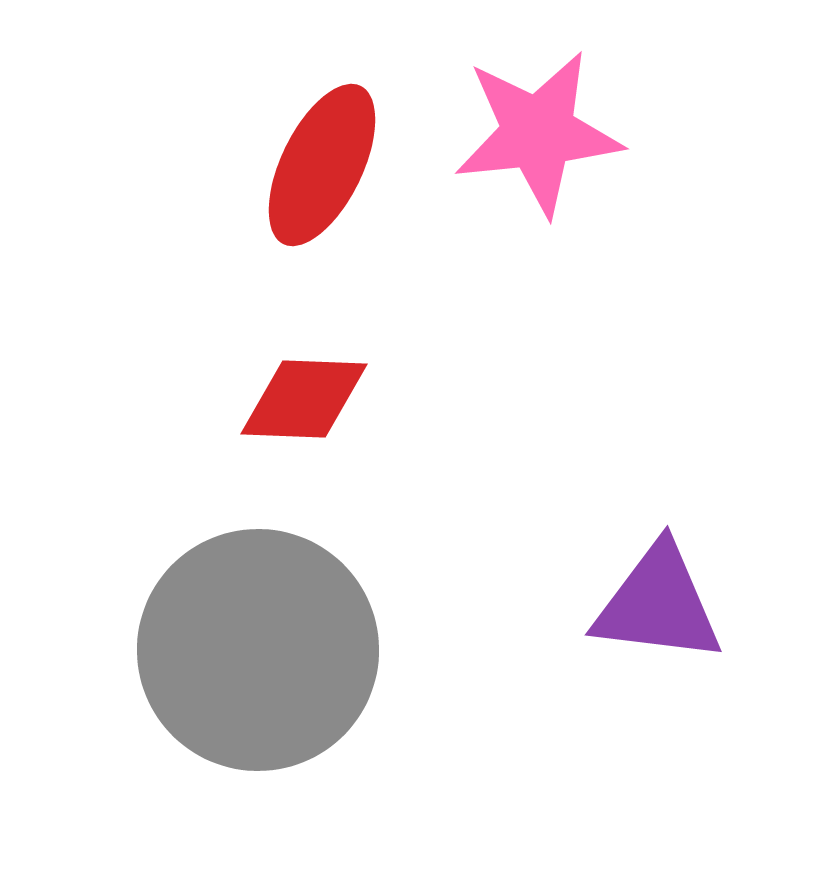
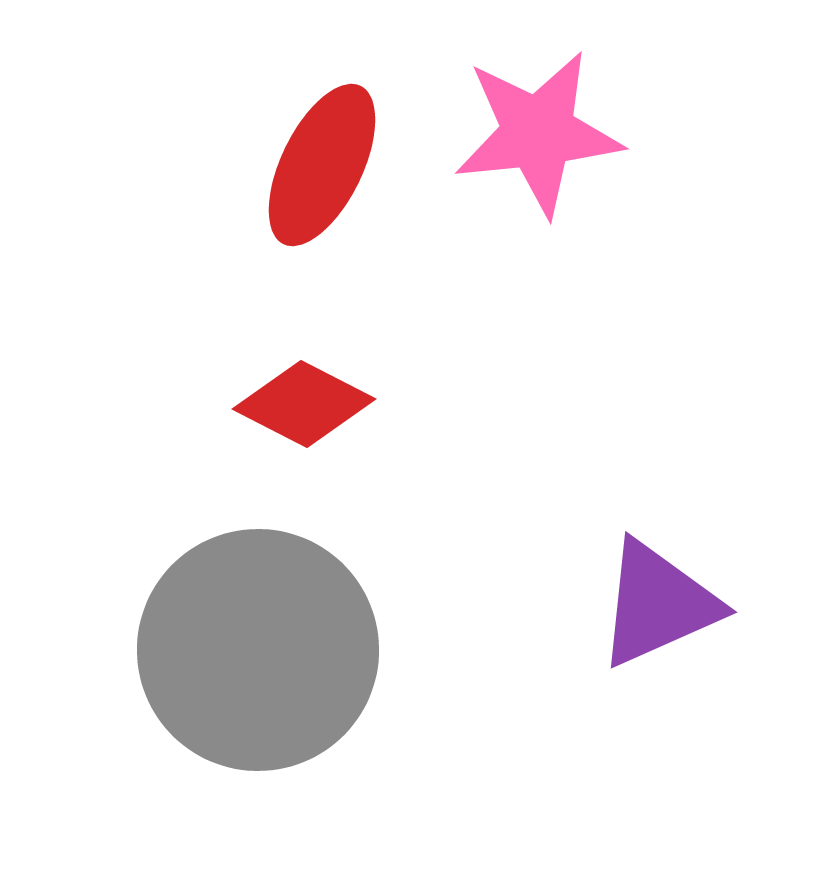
red diamond: moved 5 px down; rotated 25 degrees clockwise
purple triangle: rotated 31 degrees counterclockwise
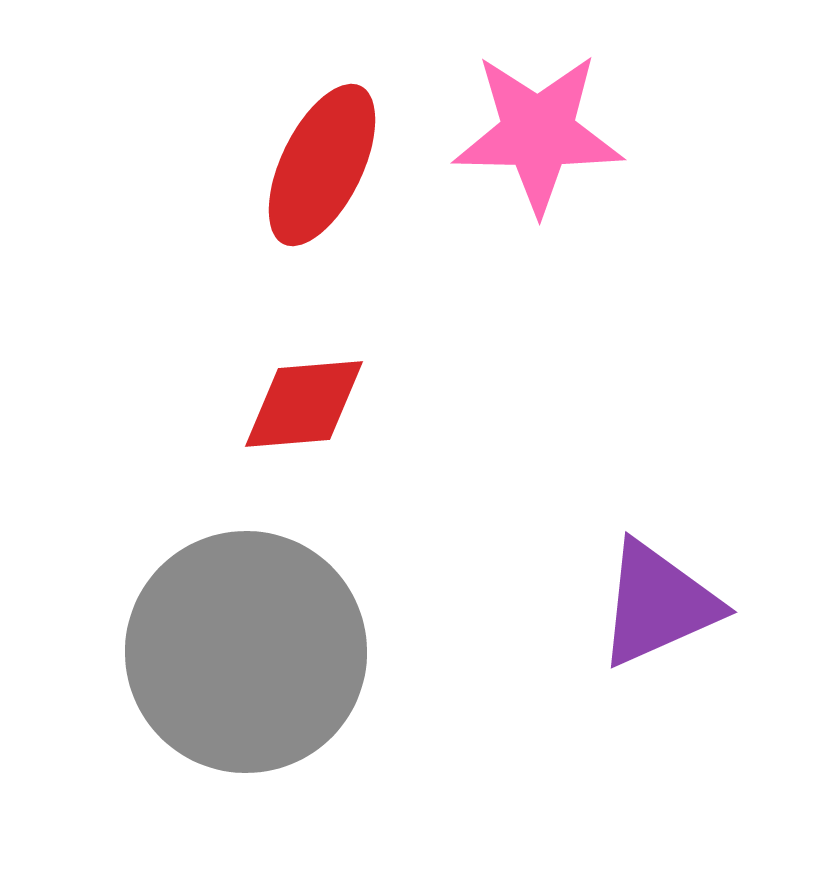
pink star: rotated 7 degrees clockwise
red diamond: rotated 32 degrees counterclockwise
gray circle: moved 12 px left, 2 px down
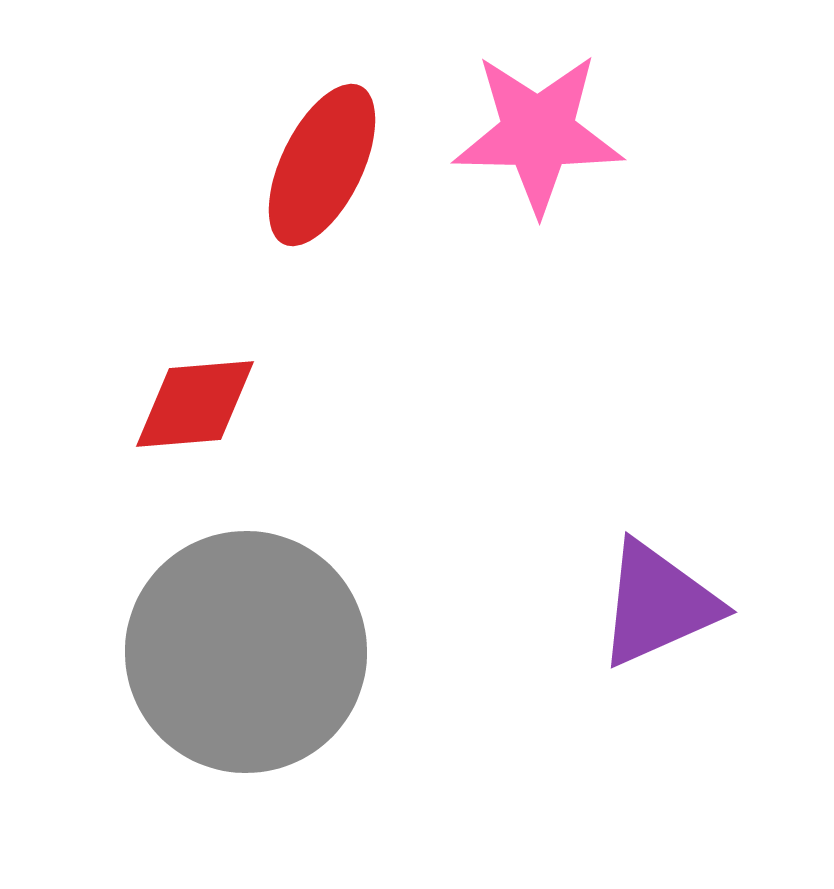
red diamond: moved 109 px left
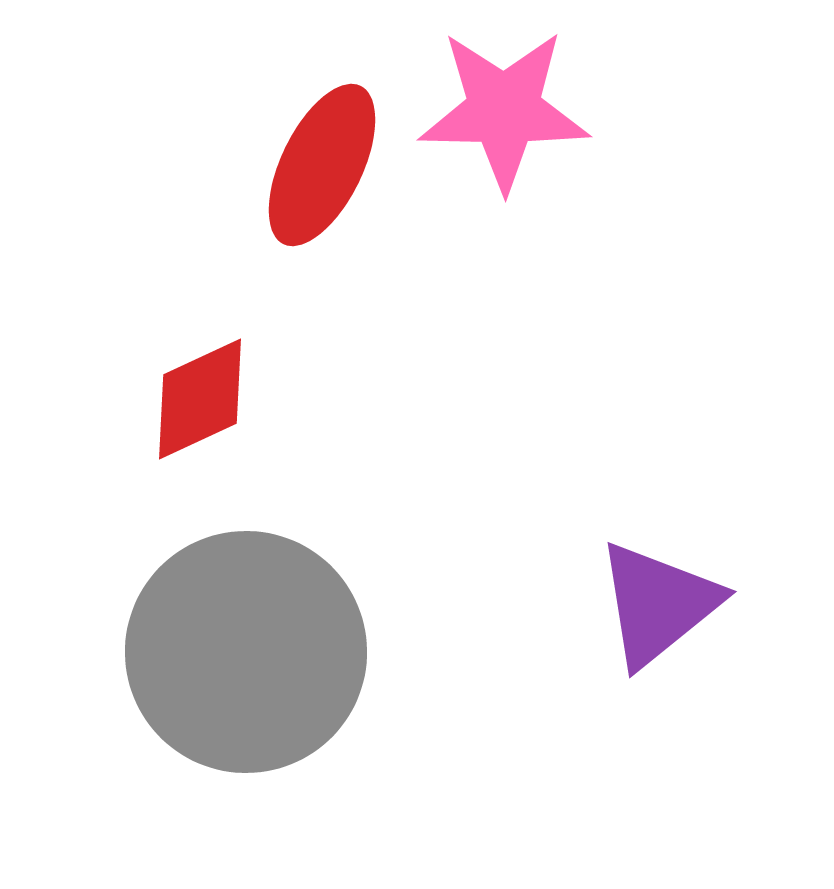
pink star: moved 34 px left, 23 px up
red diamond: moved 5 px right, 5 px up; rotated 20 degrees counterclockwise
purple triangle: rotated 15 degrees counterclockwise
